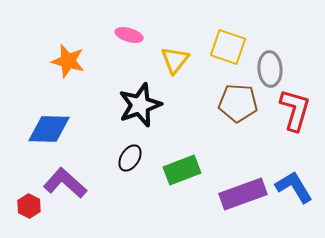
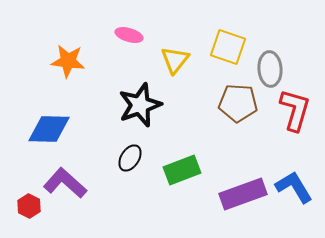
orange star: rotated 8 degrees counterclockwise
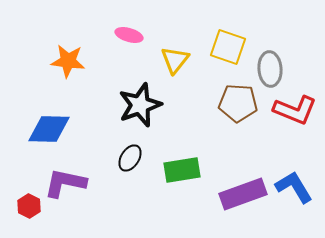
red L-shape: rotated 96 degrees clockwise
green rectangle: rotated 12 degrees clockwise
purple L-shape: rotated 30 degrees counterclockwise
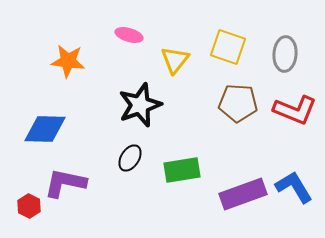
gray ellipse: moved 15 px right, 15 px up; rotated 8 degrees clockwise
blue diamond: moved 4 px left
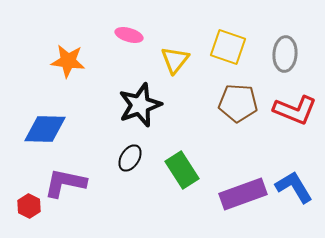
green rectangle: rotated 66 degrees clockwise
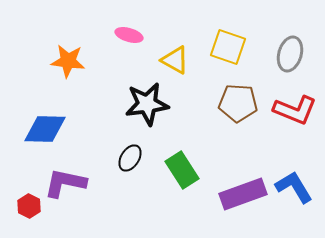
gray ellipse: moved 5 px right; rotated 12 degrees clockwise
yellow triangle: rotated 40 degrees counterclockwise
black star: moved 7 px right, 1 px up; rotated 12 degrees clockwise
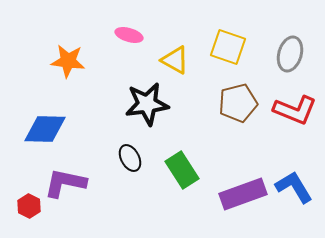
brown pentagon: rotated 18 degrees counterclockwise
black ellipse: rotated 60 degrees counterclockwise
